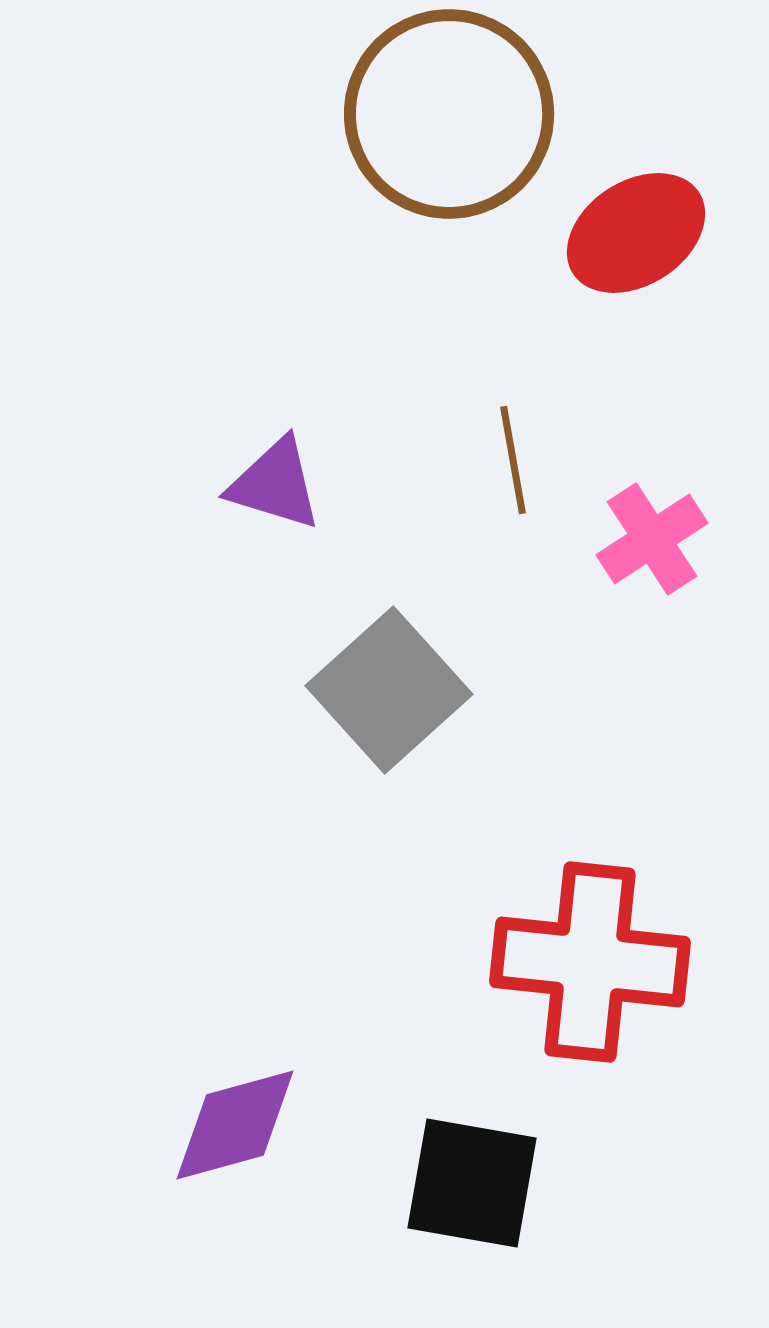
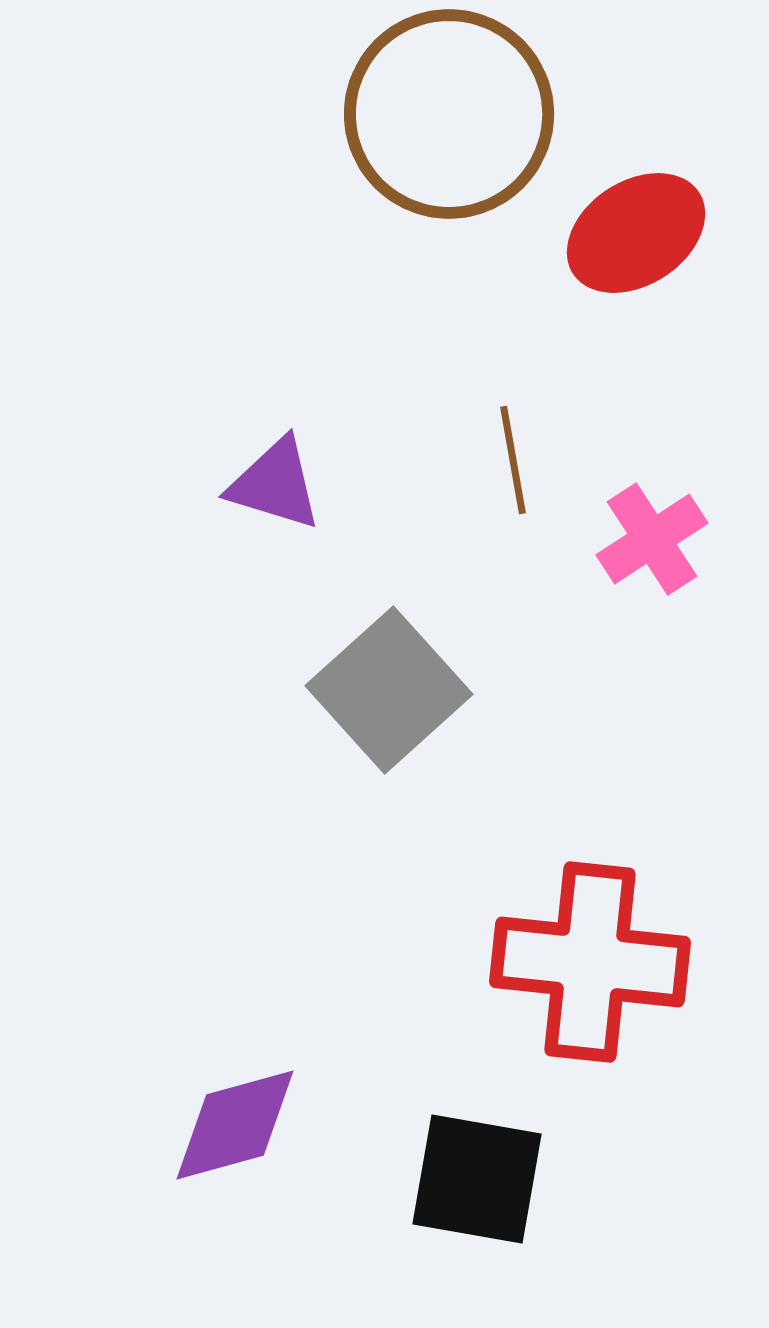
black square: moved 5 px right, 4 px up
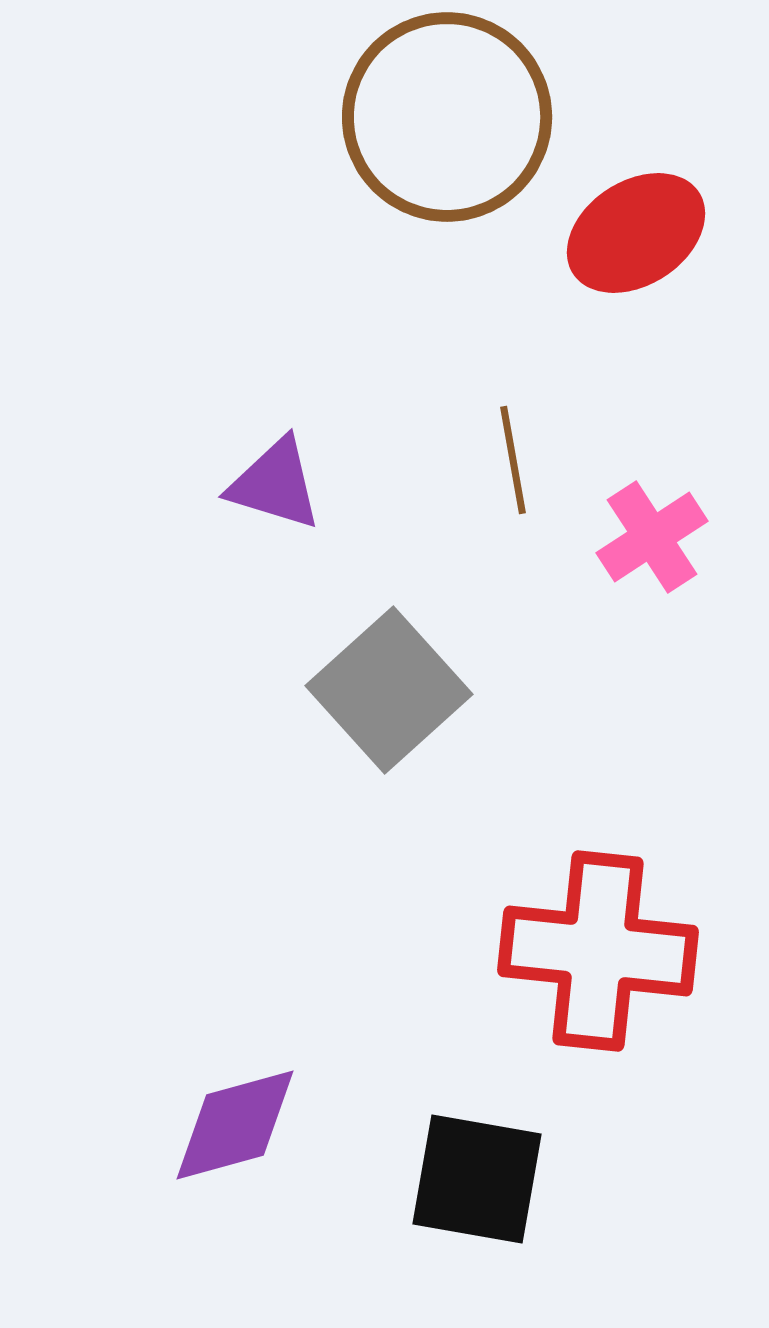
brown circle: moved 2 px left, 3 px down
pink cross: moved 2 px up
red cross: moved 8 px right, 11 px up
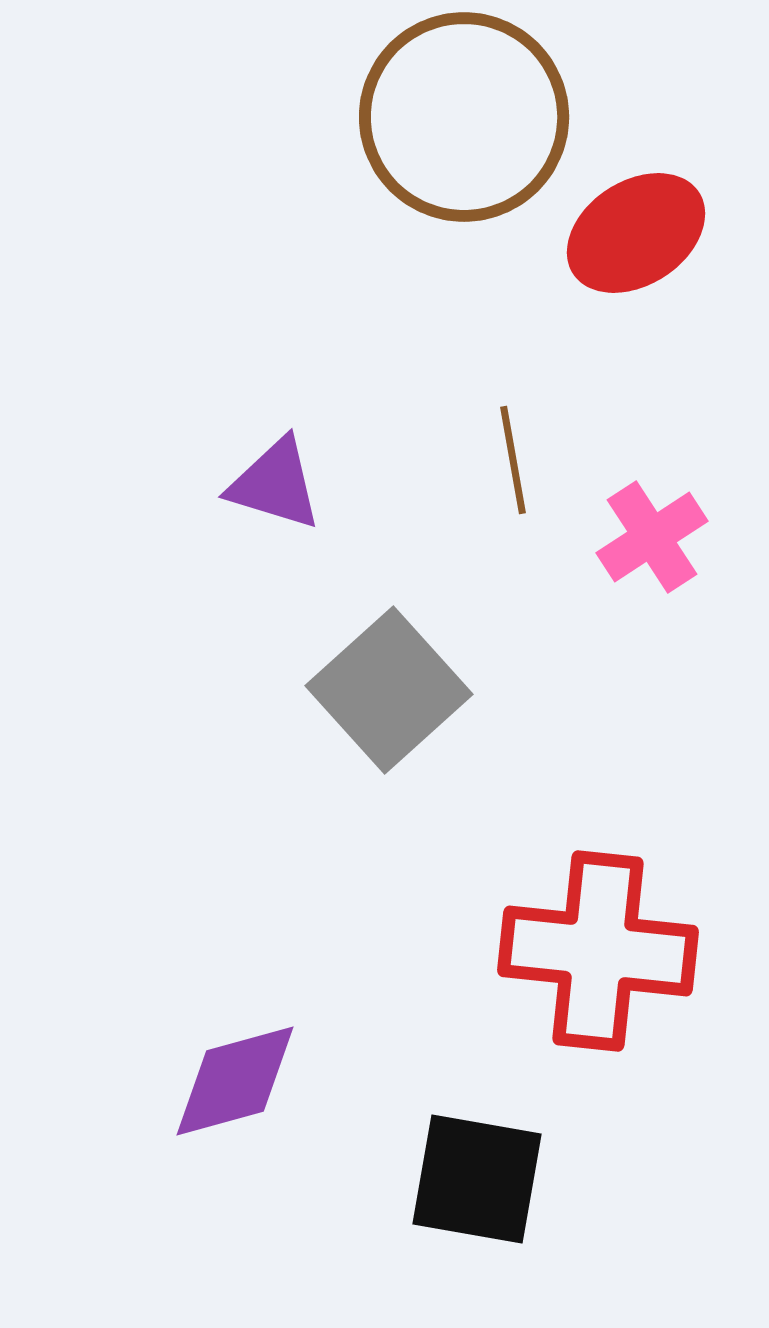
brown circle: moved 17 px right
purple diamond: moved 44 px up
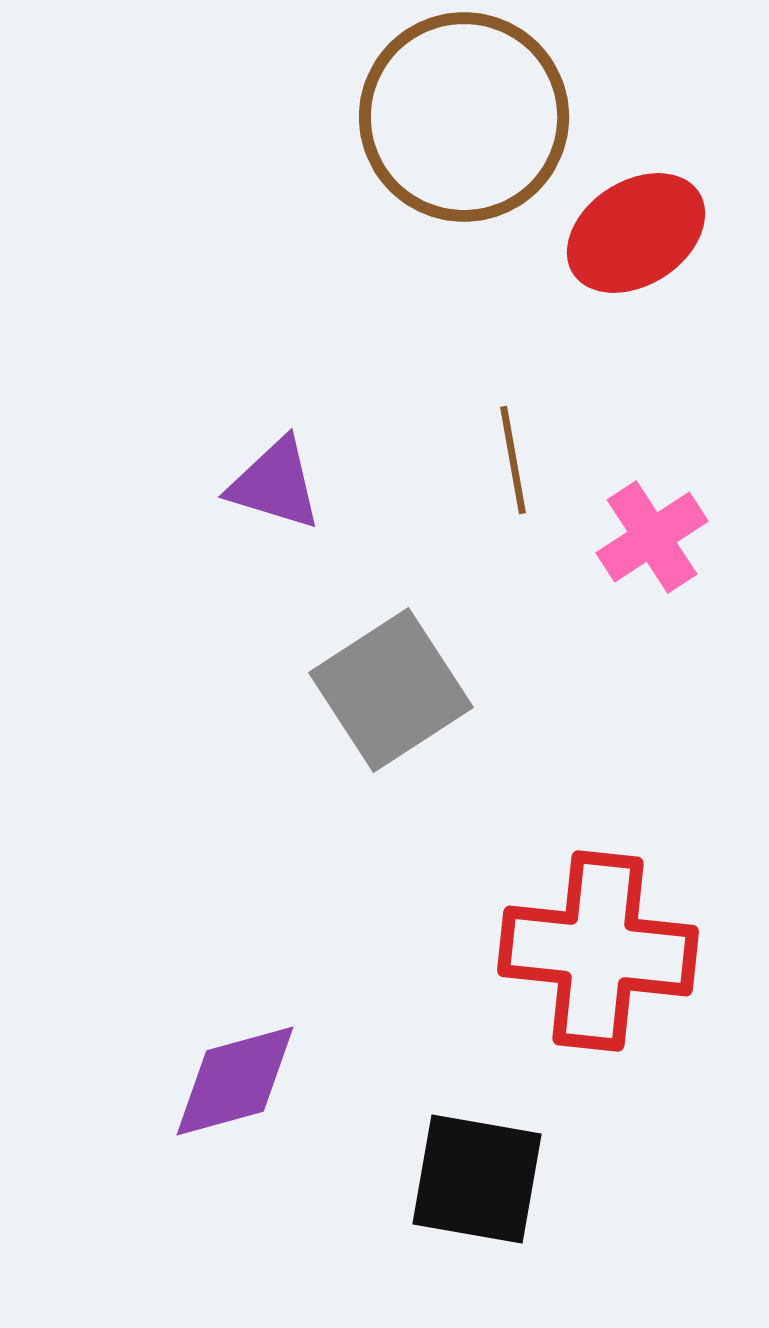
gray square: moved 2 px right; rotated 9 degrees clockwise
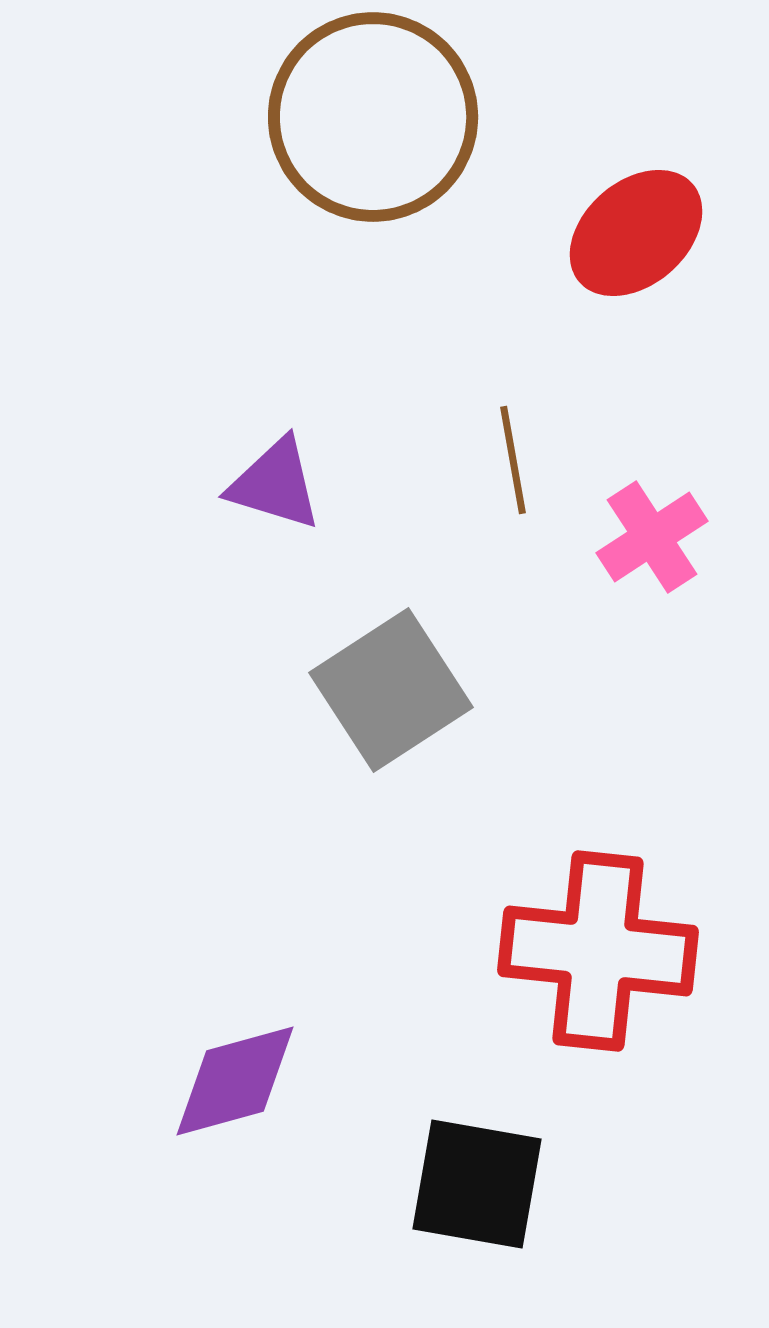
brown circle: moved 91 px left
red ellipse: rotated 8 degrees counterclockwise
black square: moved 5 px down
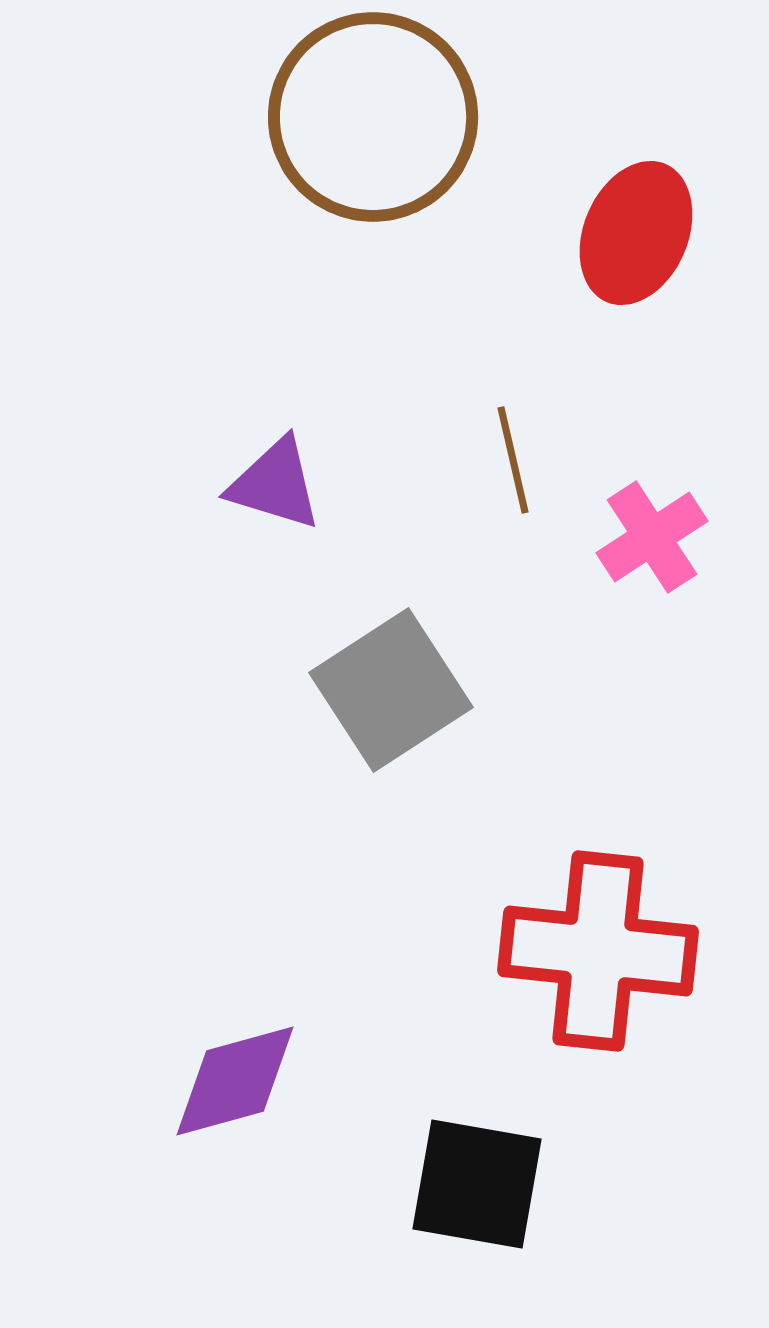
red ellipse: rotated 26 degrees counterclockwise
brown line: rotated 3 degrees counterclockwise
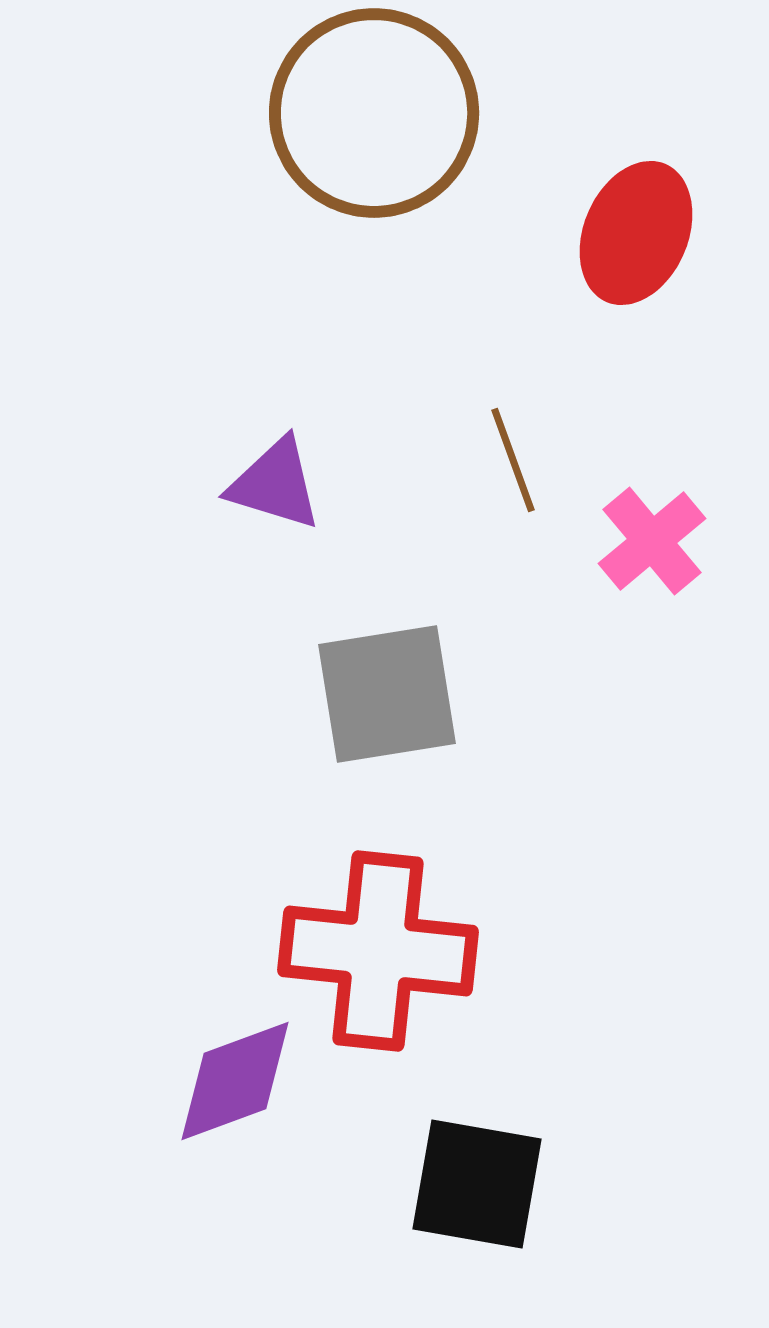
brown circle: moved 1 px right, 4 px up
brown line: rotated 7 degrees counterclockwise
pink cross: moved 4 px down; rotated 7 degrees counterclockwise
gray square: moved 4 px left, 4 px down; rotated 24 degrees clockwise
red cross: moved 220 px left
purple diamond: rotated 5 degrees counterclockwise
